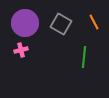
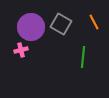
purple circle: moved 6 px right, 4 px down
green line: moved 1 px left
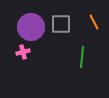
gray square: rotated 30 degrees counterclockwise
pink cross: moved 2 px right, 2 px down
green line: moved 1 px left
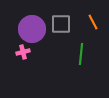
orange line: moved 1 px left
purple circle: moved 1 px right, 2 px down
green line: moved 1 px left, 3 px up
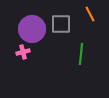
orange line: moved 3 px left, 8 px up
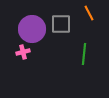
orange line: moved 1 px left, 1 px up
green line: moved 3 px right
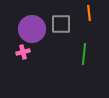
orange line: rotated 21 degrees clockwise
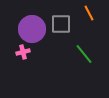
orange line: rotated 21 degrees counterclockwise
green line: rotated 45 degrees counterclockwise
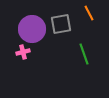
gray square: rotated 10 degrees counterclockwise
green line: rotated 20 degrees clockwise
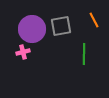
orange line: moved 5 px right, 7 px down
gray square: moved 2 px down
green line: rotated 20 degrees clockwise
